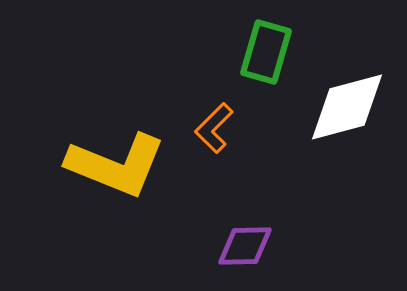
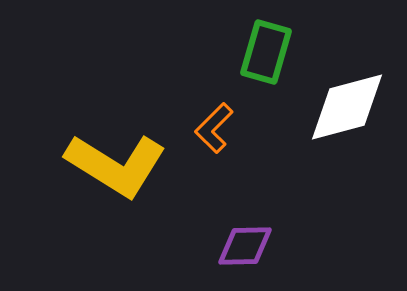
yellow L-shape: rotated 10 degrees clockwise
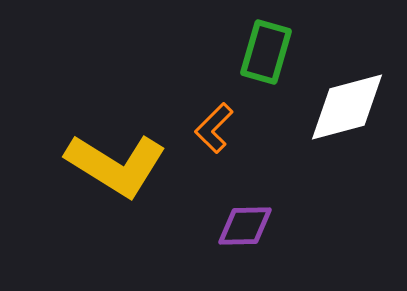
purple diamond: moved 20 px up
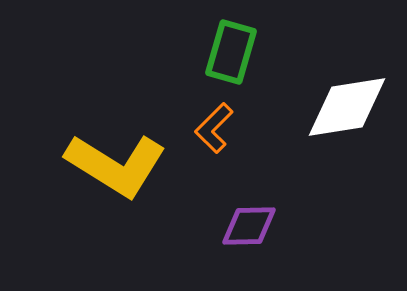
green rectangle: moved 35 px left
white diamond: rotated 6 degrees clockwise
purple diamond: moved 4 px right
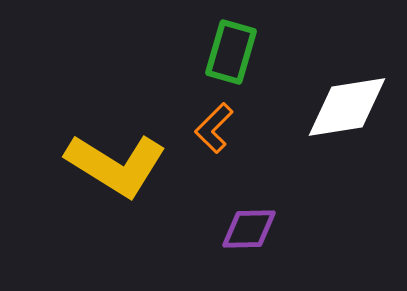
purple diamond: moved 3 px down
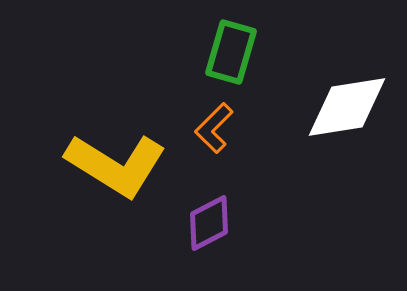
purple diamond: moved 40 px left, 6 px up; rotated 26 degrees counterclockwise
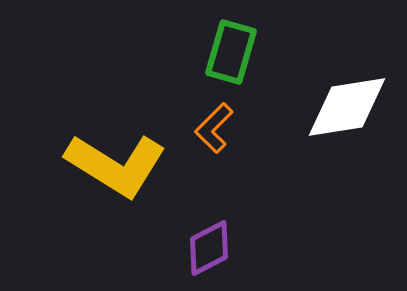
purple diamond: moved 25 px down
